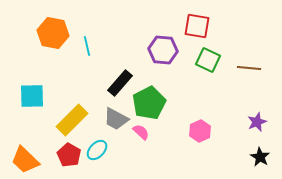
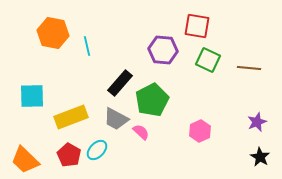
green pentagon: moved 3 px right, 3 px up
yellow rectangle: moved 1 px left, 3 px up; rotated 24 degrees clockwise
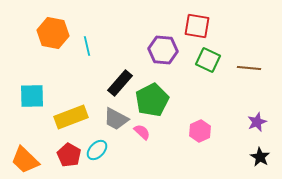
pink semicircle: moved 1 px right
